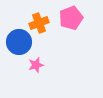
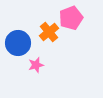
orange cross: moved 10 px right, 9 px down; rotated 18 degrees counterclockwise
blue circle: moved 1 px left, 1 px down
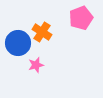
pink pentagon: moved 10 px right
orange cross: moved 7 px left; rotated 18 degrees counterclockwise
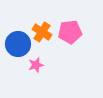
pink pentagon: moved 11 px left, 14 px down; rotated 15 degrees clockwise
blue circle: moved 1 px down
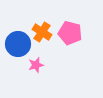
pink pentagon: moved 1 px down; rotated 20 degrees clockwise
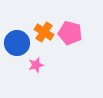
orange cross: moved 2 px right
blue circle: moved 1 px left, 1 px up
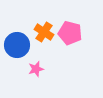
blue circle: moved 2 px down
pink star: moved 4 px down
